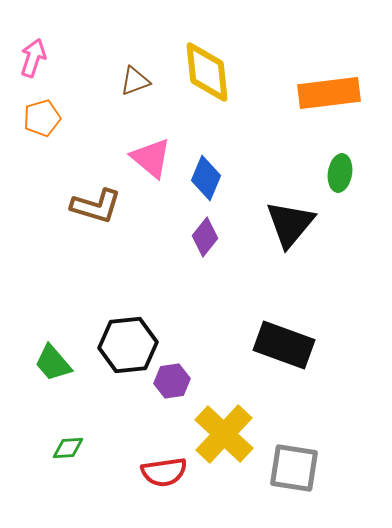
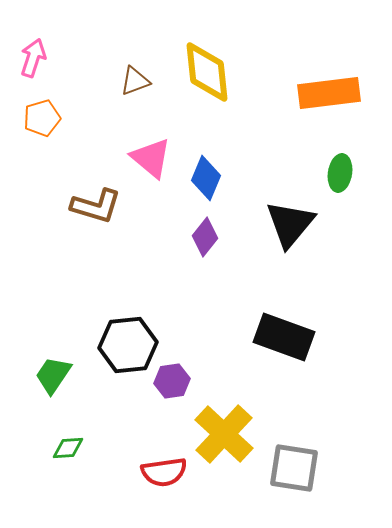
black rectangle: moved 8 px up
green trapezoid: moved 12 px down; rotated 75 degrees clockwise
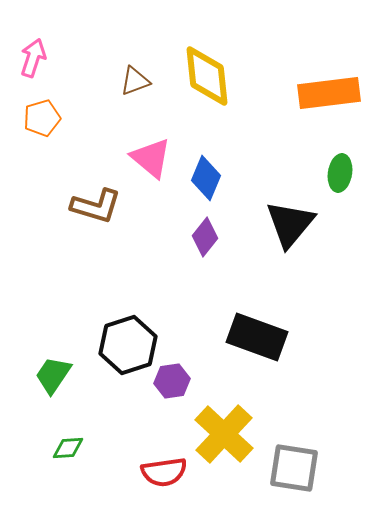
yellow diamond: moved 4 px down
black rectangle: moved 27 px left
black hexagon: rotated 12 degrees counterclockwise
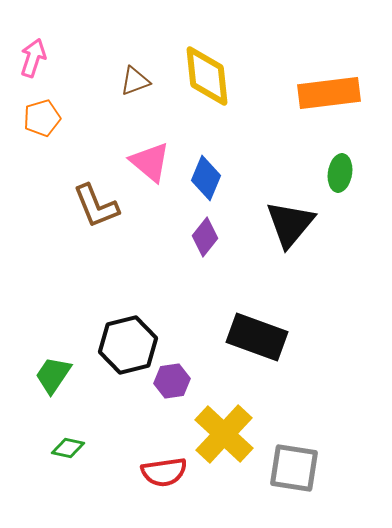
pink triangle: moved 1 px left, 4 px down
brown L-shape: rotated 51 degrees clockwise
black hexagon: rotated 4 degrees clockwise
green diamond: rotated 16 degrees clockwise
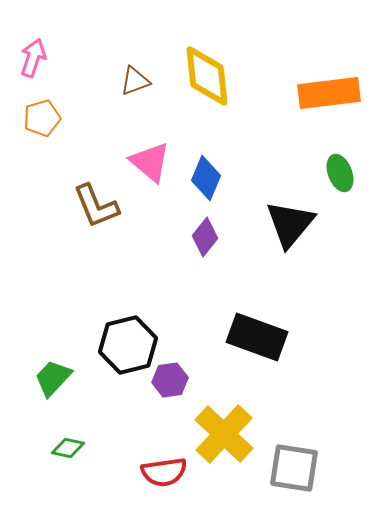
green ellipse: rotated 30 degrees counterclockwise
green trapezoid: moved 3 px down; rotated 9 degrees clockwise
purple hexagon: moved 2 px left, 1 px up
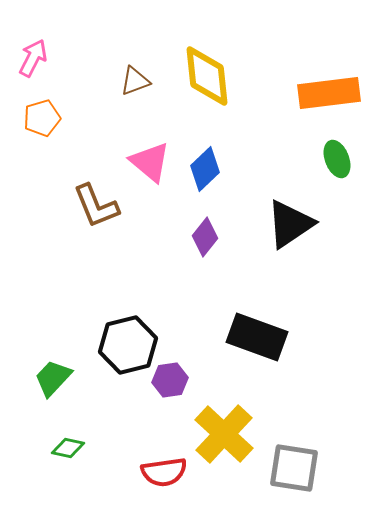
pink arrow: rotated 9 degrees clockwise
green ellipse: moved 3 px left, 14 px up
blue diamond: moved 1 px left, 9 px up; rotated 24 degrees clockwise
black triangle: rotated 16 degrees clockwise
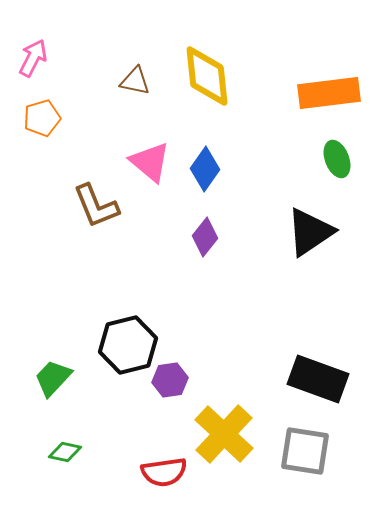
brown triangle: rotated 32 degrees clockwise
blue diamond: rotated 12 degrees counterclockwise
black triangle: moved 20 px right, 8 px down
black rectangle: moved 61 px right, 42 px down
green diamond: moved 3 px left, 4 px down
gray square: moved 11 px right, 17 px up
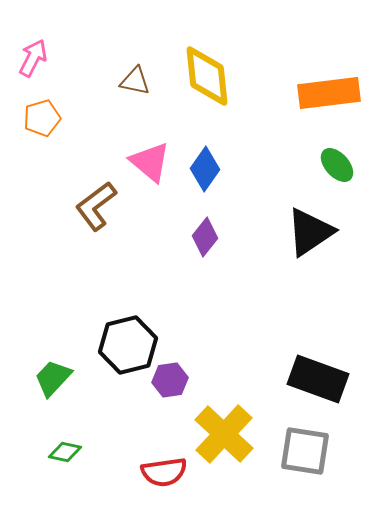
green ellipse: moved 6 px down; rotated 21 degrees counterclockwise
brown L-shape: rotated 75 degrees clockwise
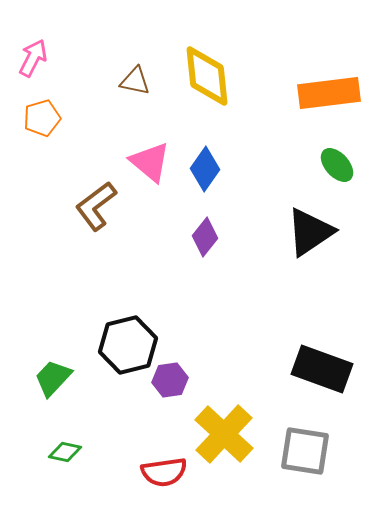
black rectangle: moved 4 px right, 10 px up
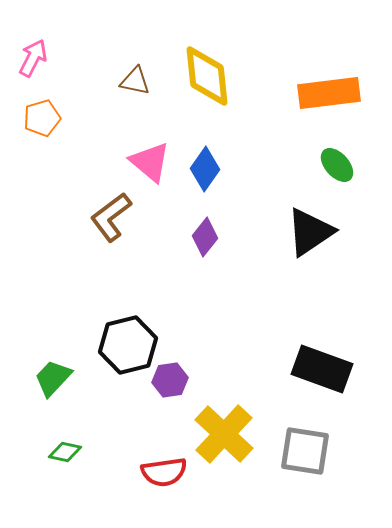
brown L-shape: moved 15 px right, 11 px down
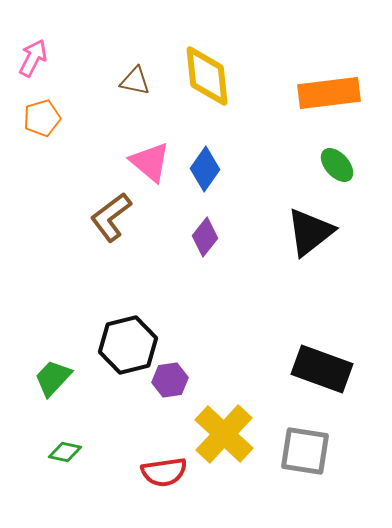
black triangle: rotated 4 degrees counterclockwise
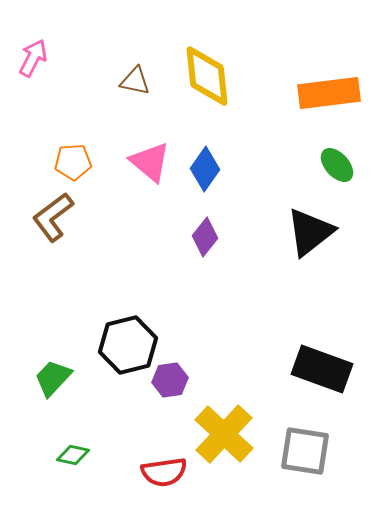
orange pentagon: moved 31 px right, 44 px down; rotated 12 degrees clockwise
brown L-shape: moved 58 px left
green diamond: moved 8 px right, 3 px down
